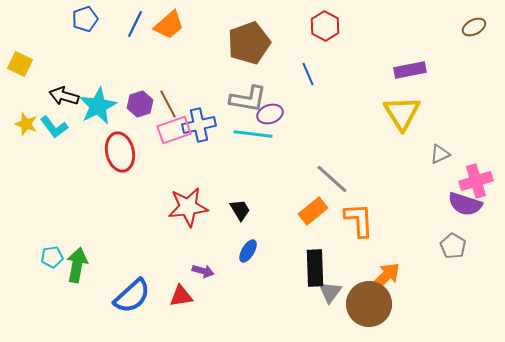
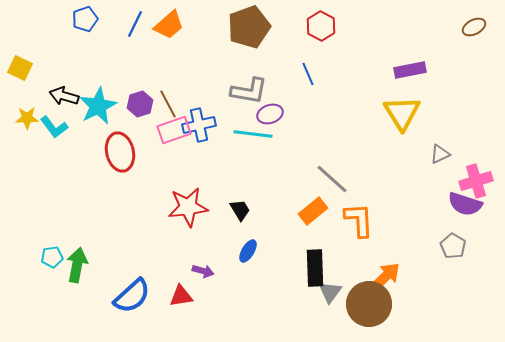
red hexagon at (325, 26): moved 4 px left
brown pentagon at (249, 43): moved 16 px up
yellow square at (20, 64): moved 4 px down
gray L-shape at (248, 99): moved 1 px right, 8 px up
yellow star at (26, 124): moved 1 px right, 6 px up; rotated 20 degrees counterclockwise
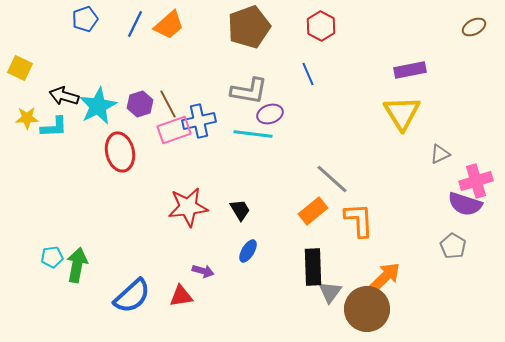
blue cross at (199, 125): moved 4 px up
cyan L-shape at (54, 127): rotated 56 degrees counterclockwise
black rectangle at (315, 268): moved 2 px left, 1 px up
brown circle at (369, 304): moved 2 px left, 5 px down
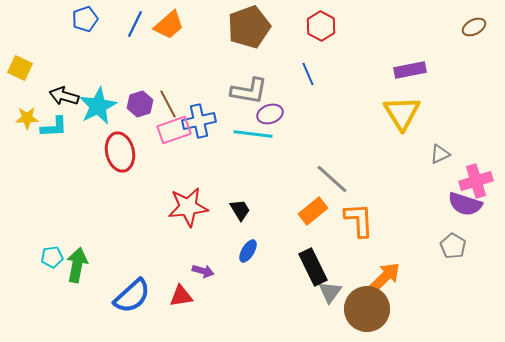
black rectangle at (313, 267): rotated 24 degrees counterclockwise
